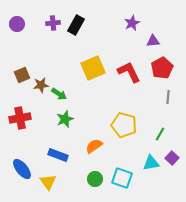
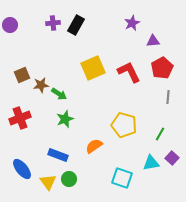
purple circle: moved 7 px left, 1 px down
red cross: rotated 10 degrees counterclockwise
green circle: moved 26 px left
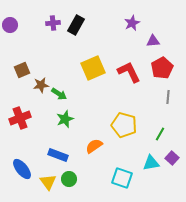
brown square: moved 5 px up
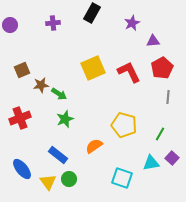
black rectangle: moved 16 px right, 12 px up
blue rectangle: rotated 18 degrees clockwise
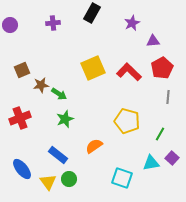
red L-shape: rotated 20 degrees counterclockwise
yellow pentagon: moved 3 px right, 4 px up
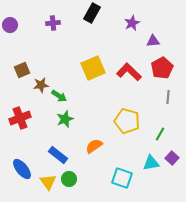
green arrow: moved 2 px down
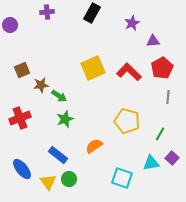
purple cross: moved 6 px left, 11 px up
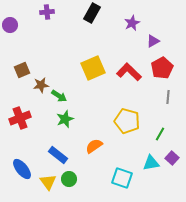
purple triangle: rotated 24 degrees counterclockwise
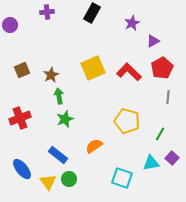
brown star: moved 10 px right, 10 px up; rotated 21 degrees counterclockwise
green arrow: rotated 133 degrees counterclockwise
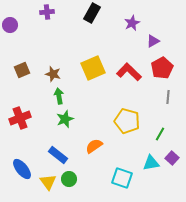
brown star: moved 2 px right, 1 px up; rotated 28 degrees counterclockwise
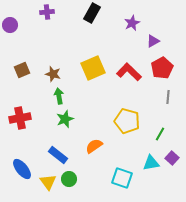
red cross: rotated 10 degrees clockwise
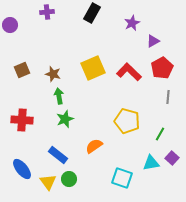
red cross: moved 2 px right, 2 px down; rotated 15 degrees clockwise
